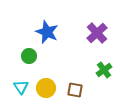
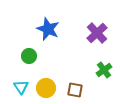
blue star: moved 1 px right, 3 px up
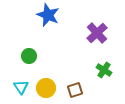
blue star: moved 14 px up
green cross: rotated 21 degrees counterclockwise
brown square: rotated 28 degrees counterclockwise
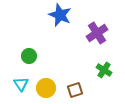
blue star: moved 12 px right
purple cross: rotated 10 degrees clockwise
cyan triangle: moved 3 px up
